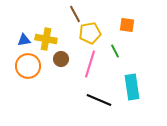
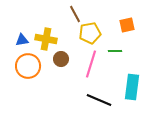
orange square: rotated 21 degrees counterclockwise
blue triangle: moved 2 px left
green line: rotated 64 degrees counterclockwise
pink line: moved 1 px right
cyan rectangle: rotated 15 degrees clockwise
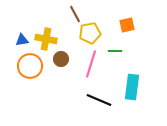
orange circle: moved 2 px right
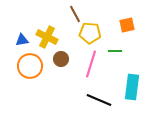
yellow pentagon: rotated 15 degrees clockwise
yellow cross: moved 1 px right, 2 px up; rotated 15 degrees clockwise
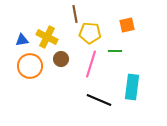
brown line: rotated 18 degrees clockwise
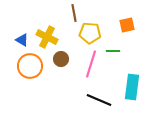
brown line: moved 1 px left, 1 px up
blue triangle: rotated 40 degrees clockwise
green line: moved 2 px left
